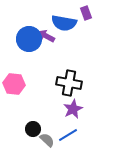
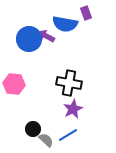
blue semicircle: moved 1 px right, 1 px down
gray semicircle: moved 1 px left
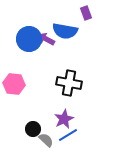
blue semicircle: moved 7 px down
purple arrow: moved 3 px down
purple star: moved 9 px left, 10 px down
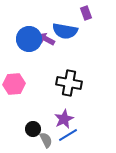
pink hexagon: rotated 10 degrees counterclockwise
gray semicircle: rotated 21 degrees clockwise
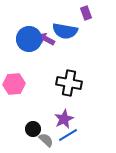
gray semicircle: rotated 21 degrees counterclockwise
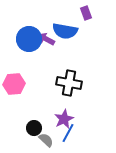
black circle: moved 1 px right, 1 px up
blue line: moved 2 px up; rotated 30 degrees counterclockwise
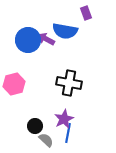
blue circle: moved 1 px left, 1 px down
pink hexagon: rotated 10 degrees counterclockwise
black circle: moved 1 px right, 2 px up
blue line: rotated 18 degrees counterclockwise
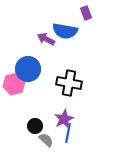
blue circle: moved 29 px down
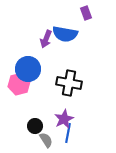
blue semicircle: moved 3 px down
purple arrow: rotated 96 degrees counterclockwise
pink hexagon: moved 5 px right
gray semicircle: rotated 14 degrees clockwise
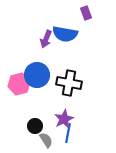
blue circle: moved 9 px right, 6 px down
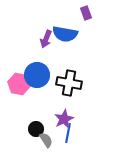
pink hexagon: rotated 25 degrees clockwise
black circle: moved 1 px right, 3 px down
